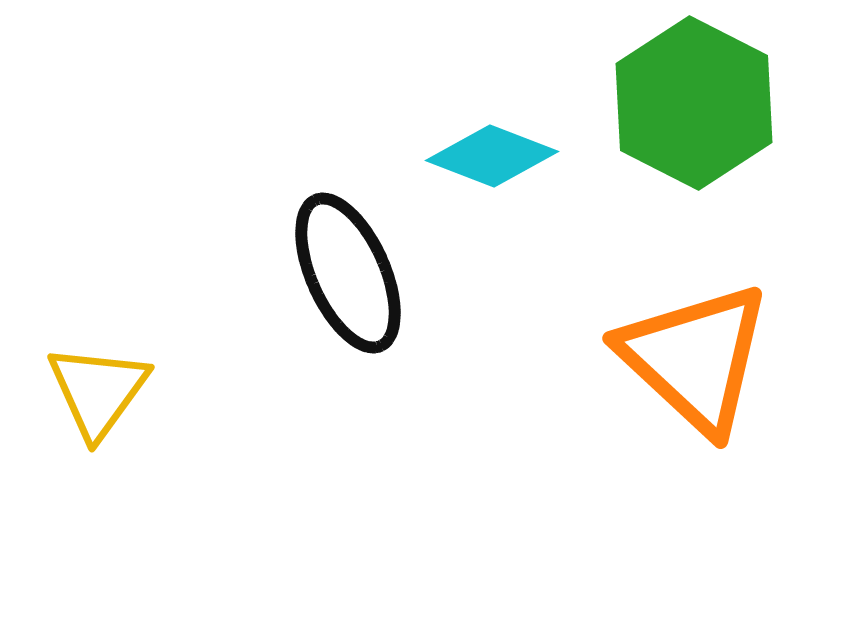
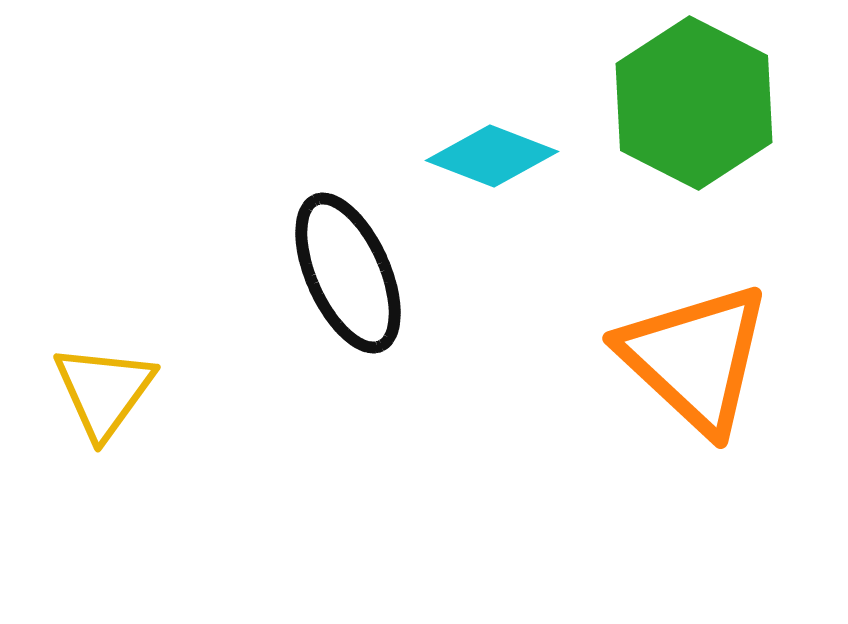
yellow triangle: moved 6 px right
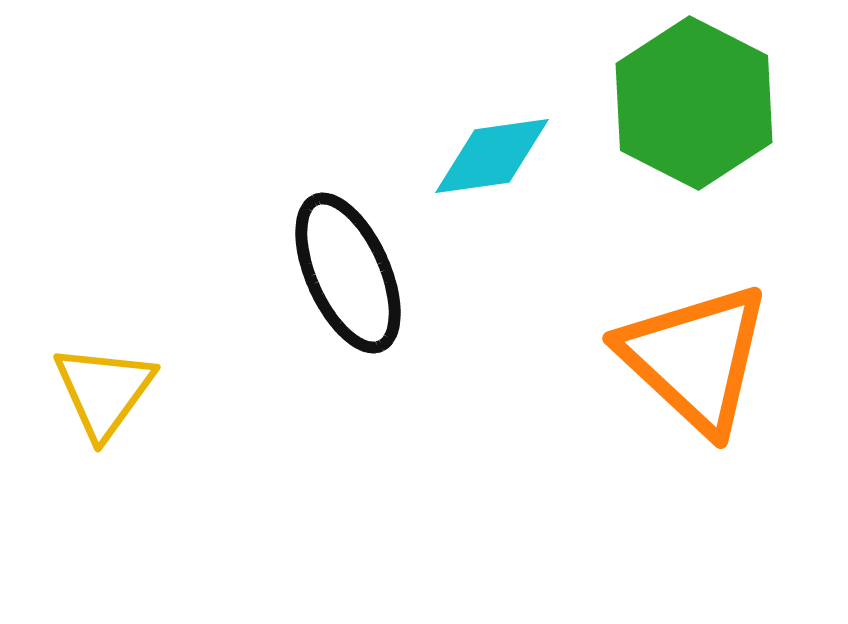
cyan diamond: rotated 29 degrees counterclockwise
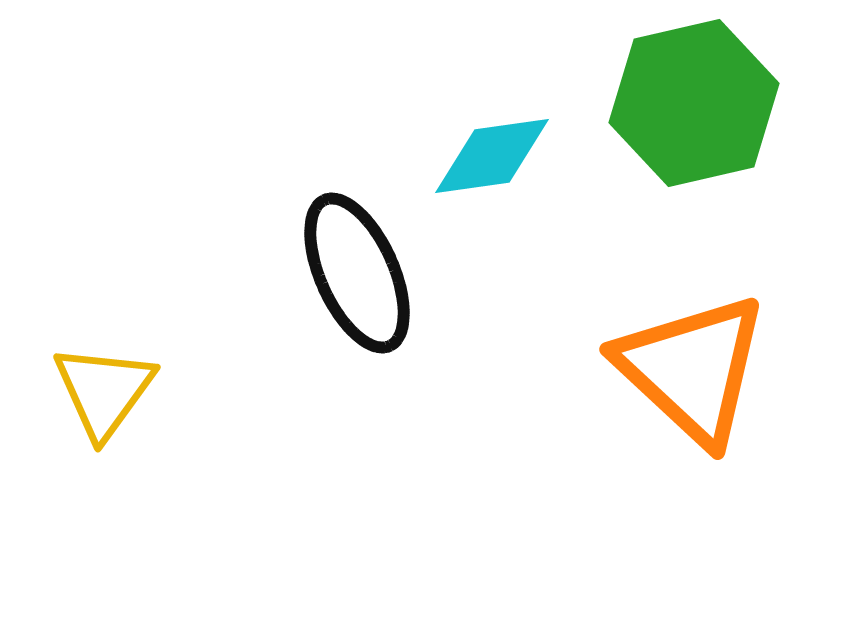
green hexagon: rotated 20 degrees clockwise
black ellipse: moved 9 px right
orange triangle: moved 3 px left, 11 px down
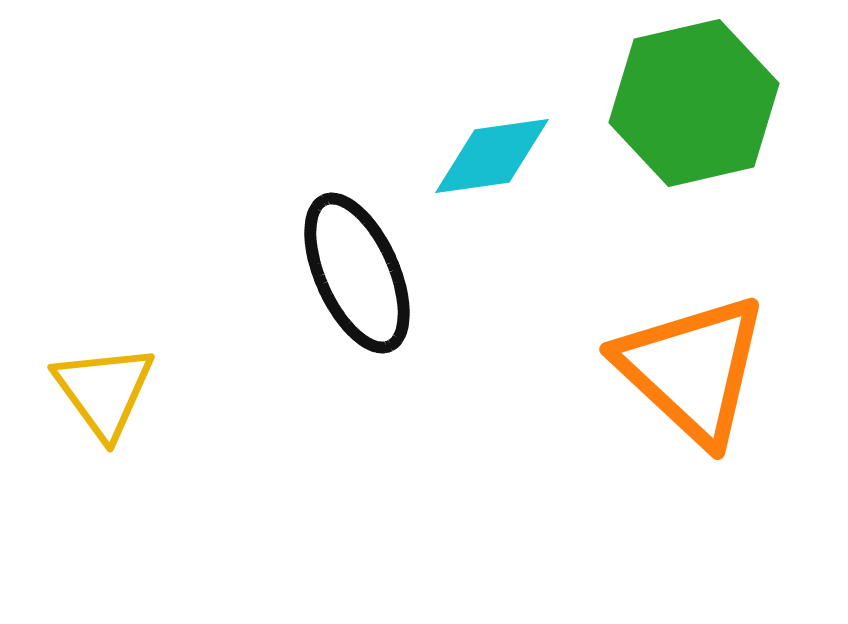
yellow triangle: rotated 12 degrees counterclockwise
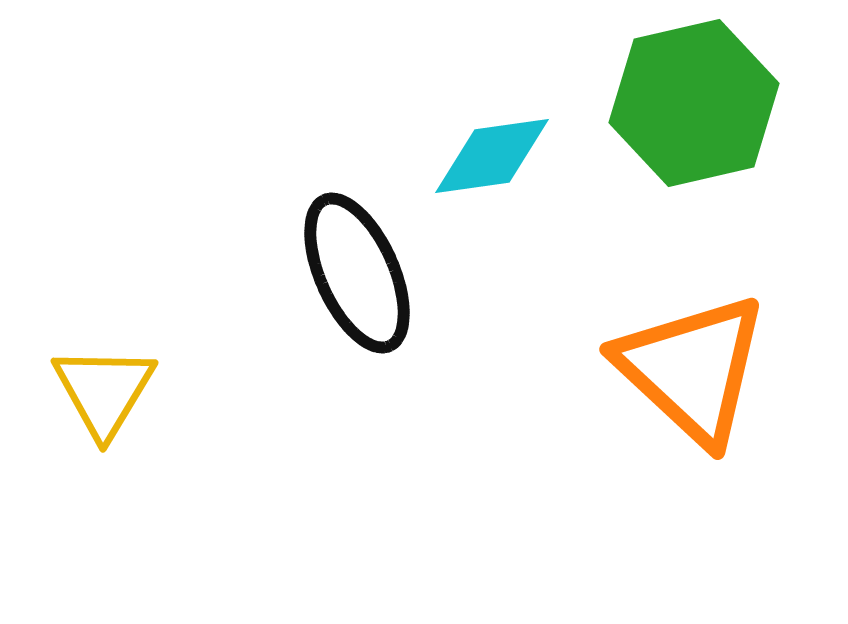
yellow triangle: rotated 7 degrees clockwise
